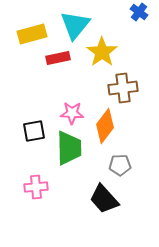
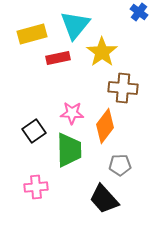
brown cross: rotated 12 degrees clockwise
black square: rotated 25 degrees counterclockwise
green trapezoid: moved 2 px down
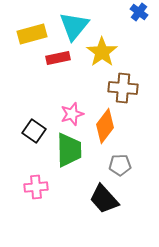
cyan triangle: moved 1 px left, 1 px down
pink star: moved 1 px down; rotated 20 degrees counterclockwise
black square: rotated 20 degrees counterclockwise
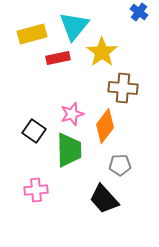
pink cross: moved 3 px down
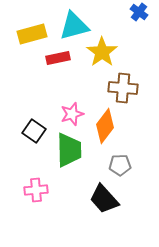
cyan triangle: rotated 36 degrees clockwise
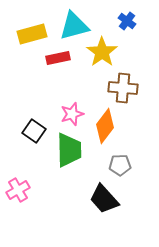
blue cross: moved 12 px left, 9 px down
pink cross: moved 18 px left; rotated 25 degrees counterclockwise
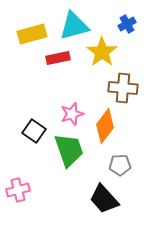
blue cross: moved 3 px down; rotated 24 degrees clockwise
green trapezoid: rotated 18 degrees counterclockwise
pink cross: rotated 15 degrees clockwise
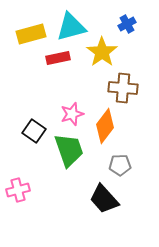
cyan triangle: moved 3 px left, 1 px down
yellow rectangle: moved 1 px left
